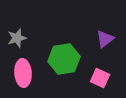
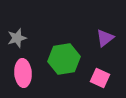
purple triangle: moved 1 px up
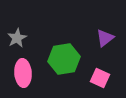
gray star: rotated 12 degrees counterclockwise
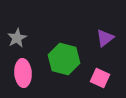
green hexagon: rotated 24 degrees clockwise
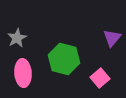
purple triangle: moved 7 px right; rotated 12 degrees counterclockwise
pink square: rotated 24 degrees clockwise
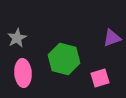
purple triangle: rotated 30 degrees clockwise
pink square: rotated 24 degrees clockwise
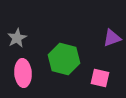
pink square: rotated 30 degrees clockwise
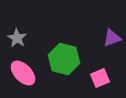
gray star: rotated 12 degrees counterclockwise
pink ellipse: rotated 40 degrees counterclockwise
pink square: rotated 36 degrees counterclockwise
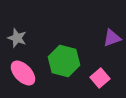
gray star: rotated 12 degrees counterclockwise
green hexagon: moved 2 px down
pink square: rotated 18 degrees counterclockwise
